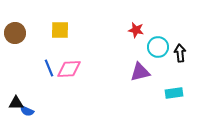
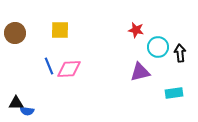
blue line: moved 2 px up
blue semicircle: rotated 16 degrees counterclockwise
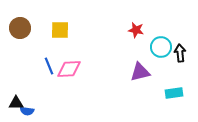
brown circle: moved 5 px right, 5 px up
cyan circle: moved 3 px right
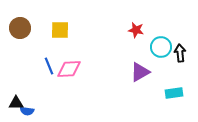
purple triangle: rotated 15 degrees counterclockwise
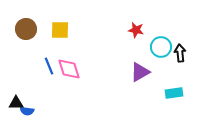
brown circle: moved 6 px right, 1 px down
pink diamond: rotated 75 degrees clockwise
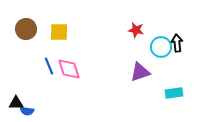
yellow square: moved 1 px left, 2 px down
black arrow: moved 3 px left, 10 px up
purple triangle: rotated 10 degrees clockwise
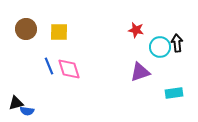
cyan circle: moved 1 px left
black triangle: rotated 14 degrees counterclockwise
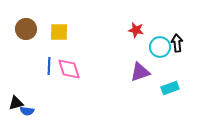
blue line: rotated 24 degrees clockwise
cyan rectangle: moved 4 px left, 5 px up; rotated 12 degrees counterclockwise
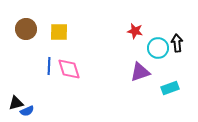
red star: moved 1 px left, 1 px down
cyan circle: moved 2 px left, 1 px down
blue semicircle: rotated 32 degrees counterclockwise
